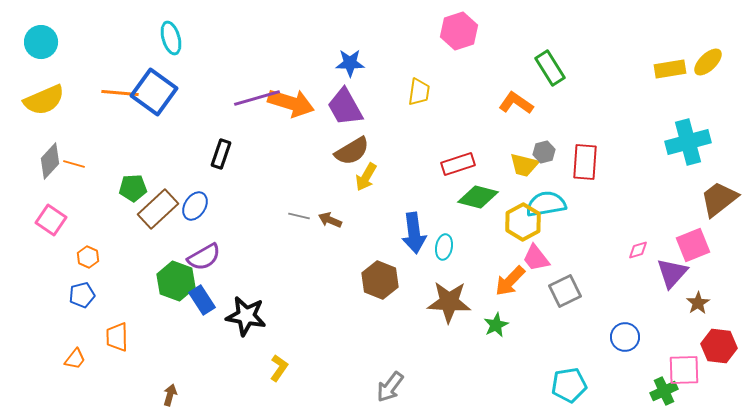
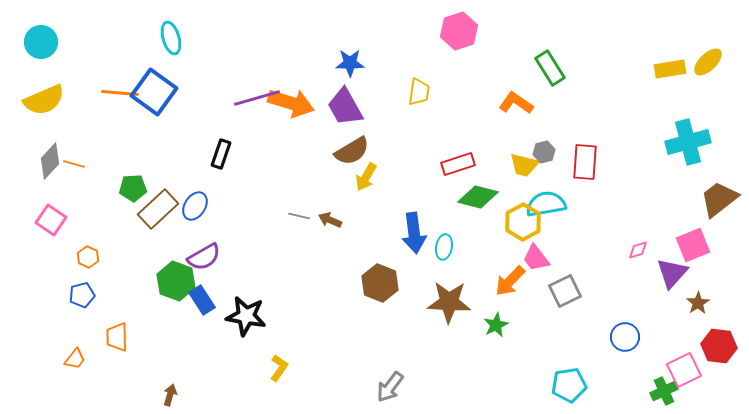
brown hexagon at (380, 280): moved 3 px down
pink square at (684, 370): rotated 24 degrees counterclockwise
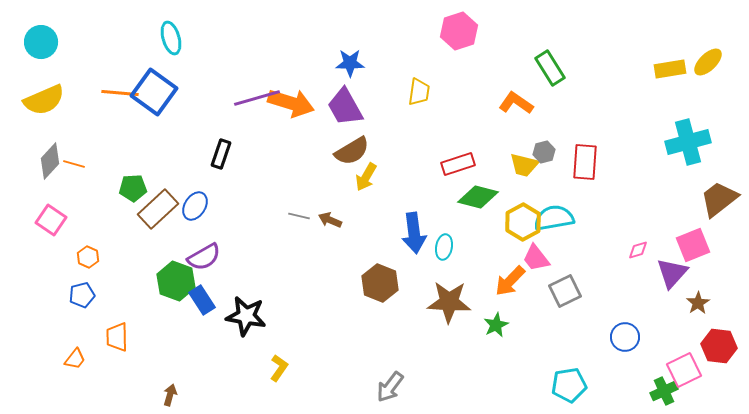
cyan semicircle at (546, 204): moved 8 px right, 14 px down
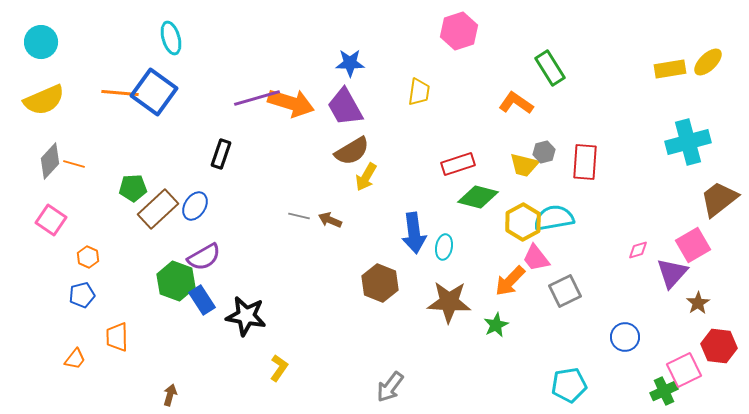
pink square at (693, 245): rotated 8 degrees counterclockwise
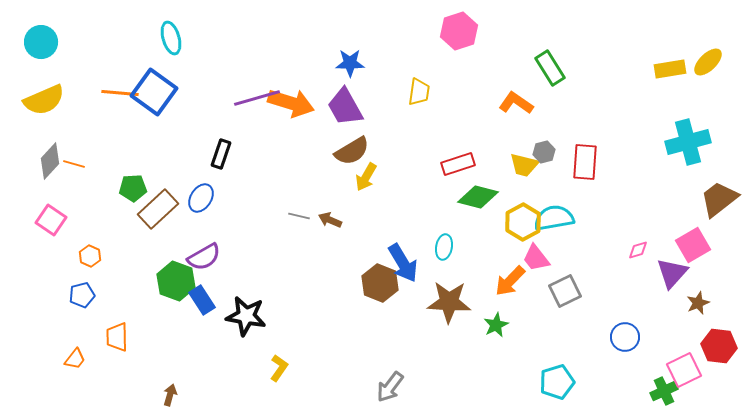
blue ellipse at (195, 206): moved 6 px right, 8 px up
blue arrow at (414, 233): moved 11 px left, 30 px down; rotated 24 degrees counterclockwise
orange hexagon at (88, 257): moved 2 px right, 1 px up
brown star at (698, 303): rotated 10 degrees clockwise
cyan pentagon at (569, 385): moved 12 px left, 3 px up; rotated 8 degrees counterclockwise
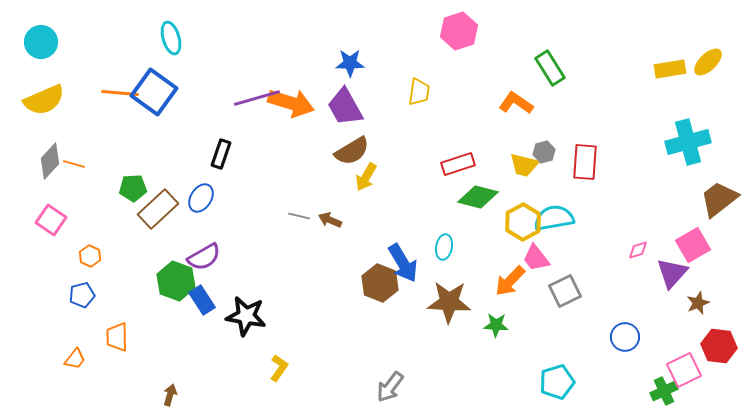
green star at (496, 325): rotated 30 degrees clockwise
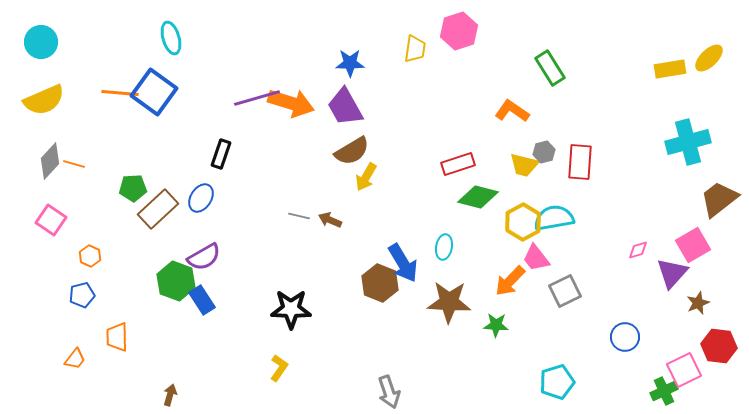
yellow ellipse at (708, 62): moved 1 px right, 4 px up
yellow trapezoid at (419, 92): moved 4 px left, 43 px up
orange L-shape at (516, 103): moved 4 px left, 8 px down
red rectangle at (585, 162): moved 5 px left
black star at (246, 316): moved 45 px right, 7 px up; rotated 9 degrees counterclockwise
gray arrow at (390, 387): moved 1 px left, 5 px down; rotated 56 degrees counterclockwise
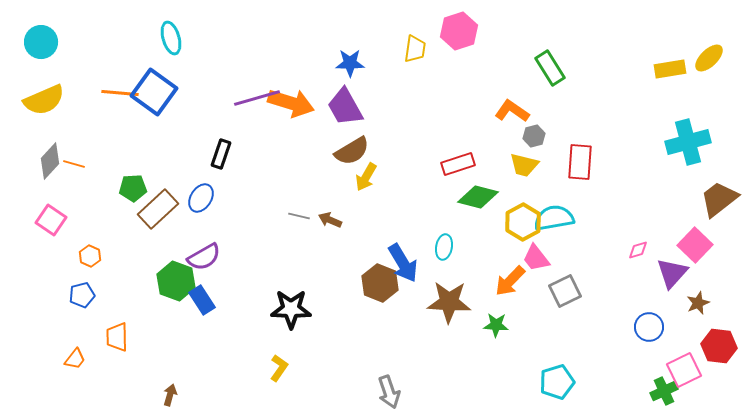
gray hexagon at (544, 152): moved 10 px left, 16 px up
pink square at (693, 245): moved 2 px right; rotated 16 degrees counterclockwise
blue circle at (625, 337): moved 24 px right, 10 px up
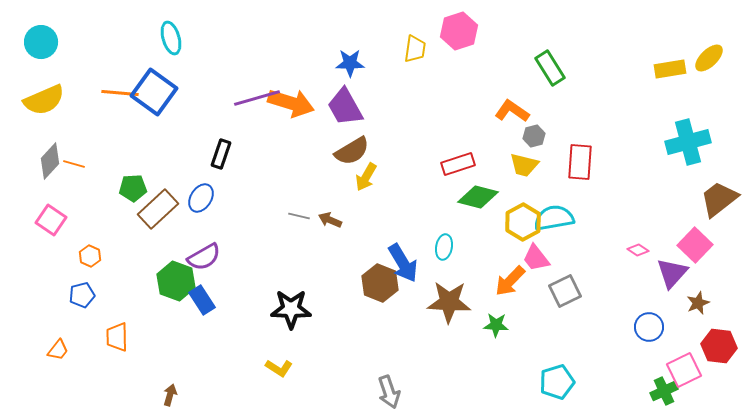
pink diamond at (638, 250): rotated 50 degrees clockwise
orange trapezoid at (75, 359): moved 17 px left, 9 px up
yellow L-shape at (279, 368): rotated 88 degrees clockwise
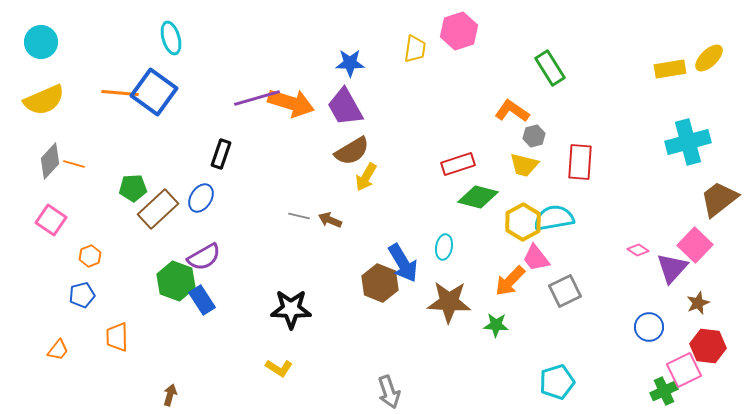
orange hexagon at (90, 256): rotated 15 degrees clockwise
purple triangle at (672, 273): moved 5 px up
red hexagon at (719, 346): moved 11 px left
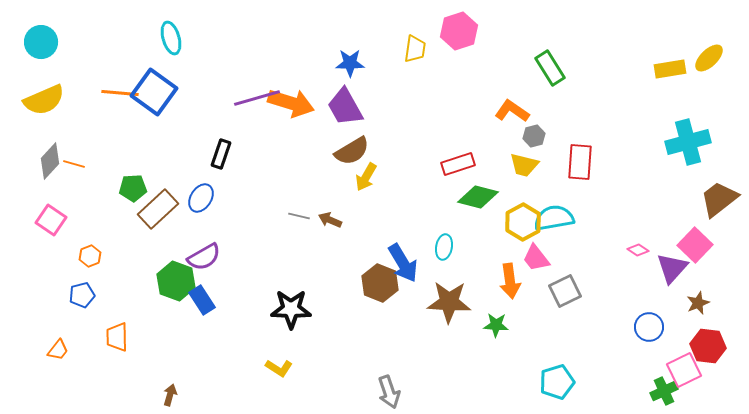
orange arrow at (510, 281): rotated 52 degrees counterclockwise
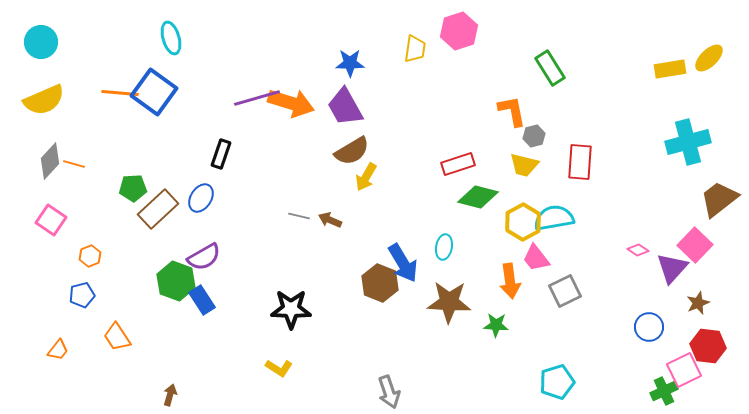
orange L-shape at (512, 111): rotated 44 degrees clockwise
orange trapezoid at (117, 337): rotated 32 degrees counterclockwise
